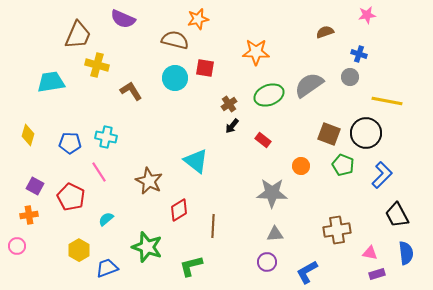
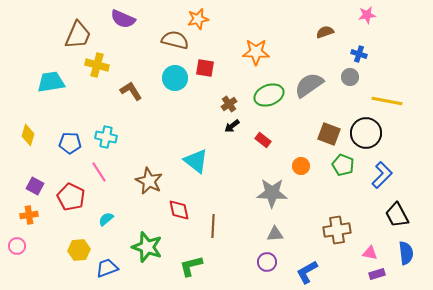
black arrow at (232, 126): rotated 14 degrees clockwise
red diamond at (179, 210): rotated 70 degrees counterclockwise
yellow hexagon at (79, 250): rotated 25 degrees clockwise
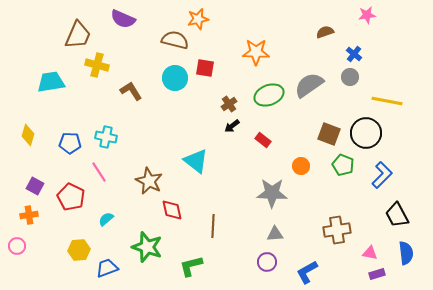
blue cross at (359, 54): moved 5 px left; rotated 21 degrees clockwise
red diamond at (179, 210): moved 7 px left
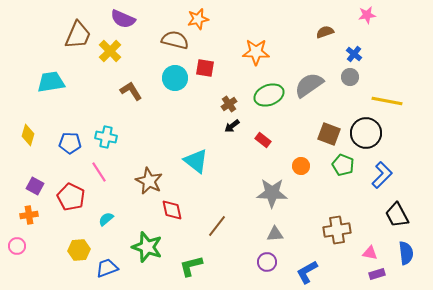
yellow cross at (97, 65): moved 13 px right, 14 px up; rotated 30 degrees clockwise
brown line at (213, 226): moved 4 px right; rotated 35 degrees clockwise
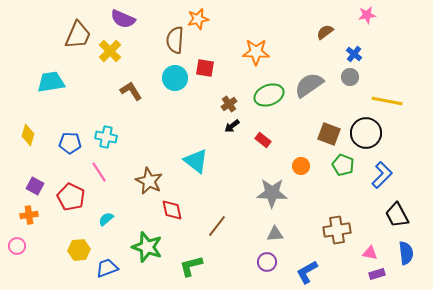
brown semicircle at (325, 32): rotated 18 degrees counterclockwise
brown semicircle at (175, 40): rotated 100 degrees counterclockwise
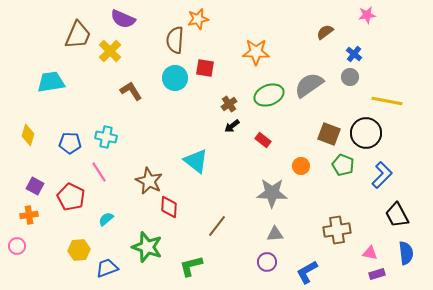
red diamond at (172, 210): moved 3 px left, 3 px up; rotated 15 degrees clockwise
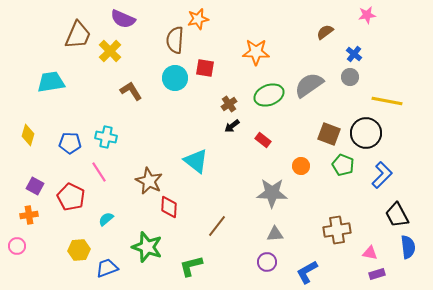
blue semicircle at (406, 253): moved 2 px right, 6 px up
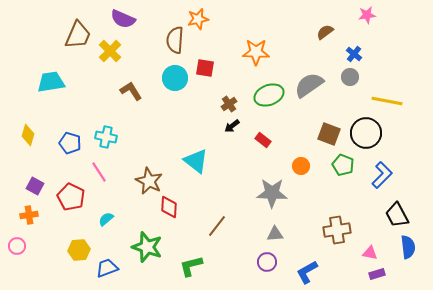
blue pentagon at (70, 143): rotated 15 degrees clockwise
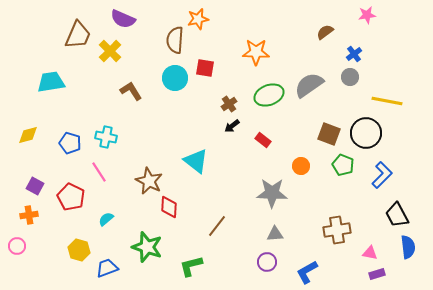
blue cross at (354, 54): rotated 14 degrees clockwise
yellow diamond at (28, 135): rotated 60 degrees clockwise
yellow hexagon at (79, 250): rotated 20 degrees clockwise
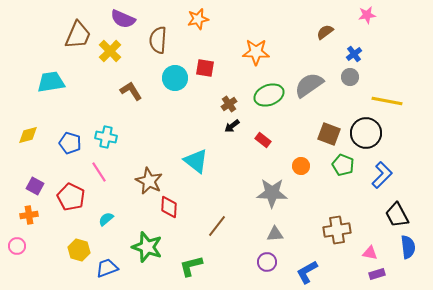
brown semicircle at (175, 40): moved 17 px left
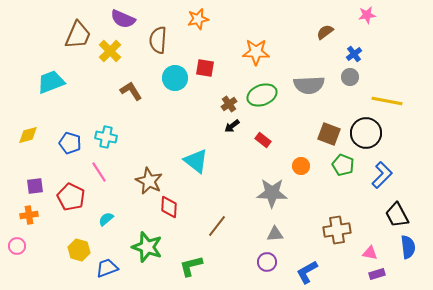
cyan trapezoid at (51, 82): rotated 12 degrees counterclockwise
gray semicircle at (309, 85): rotated 148 degrees counterclockwise
green ellipse at (269, 95): moved 7 px left
purple square at (35, 186): rotated 36 degrees counterclockwise
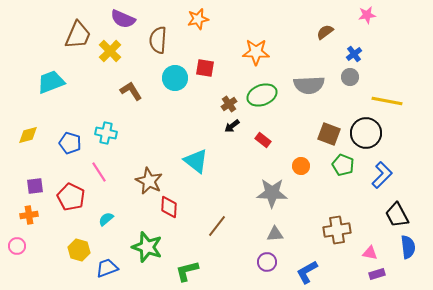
cyan cross at (106, 137): moved 4 px up
green L-shape at (191, 266): moved 4 px left, 5 px down
